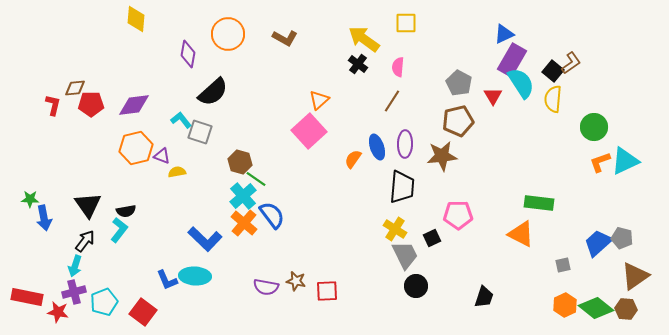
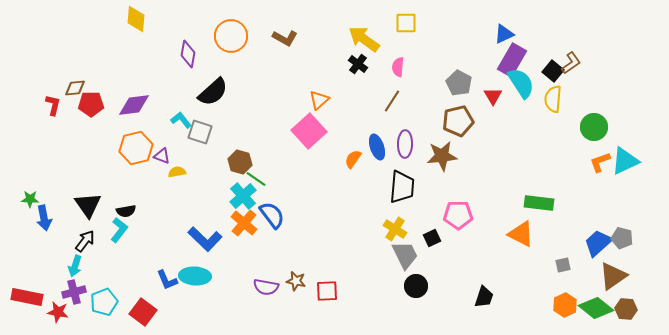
orange circle at (228, 34): moved 3 px right, 2 px down
brown triangle at (635, 276): moved 22 px left
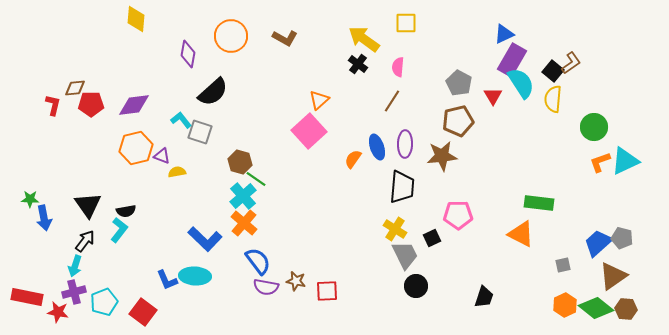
blue semicircle at (272, 215): moved 14 px left, 46 px down
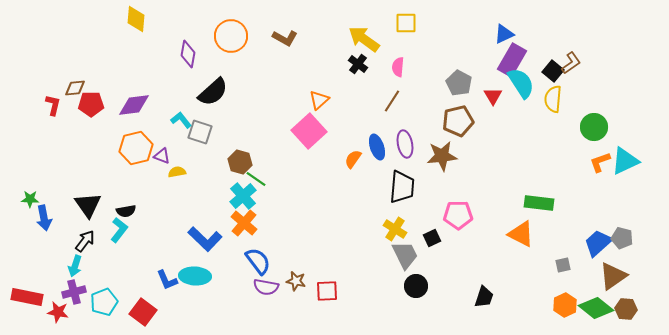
purple ellipse at (405, 144): rotated 12 degrees counterclockwise
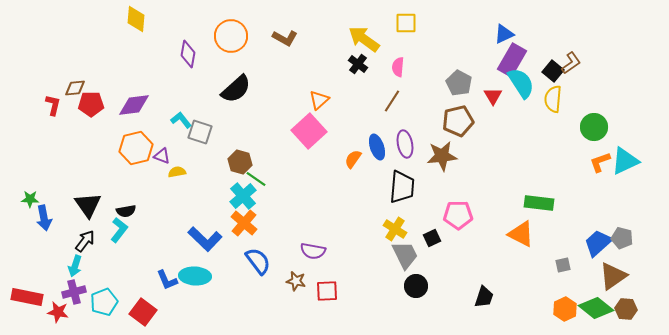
black semicircle at (213, 92): moved 23 px right, 3 px up
purple semicircle at (266, 287): moved 47 px right, 36 px up
orange hexagon at (565, 305): moved 4 px down
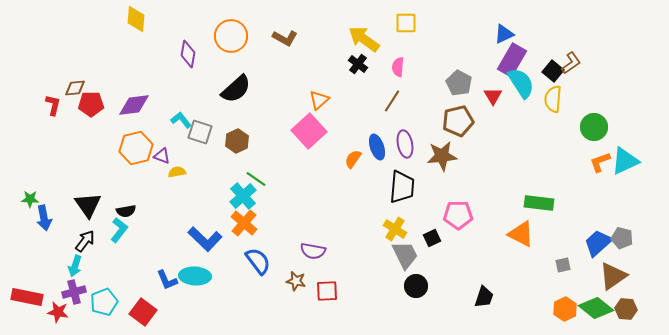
brown hexagon at (240, 162): moved 3 px left, 21 px up; rotated 20 degrees clockwise
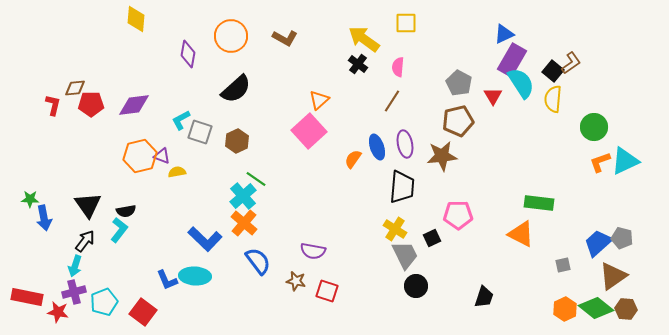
cyan L-shape at (181, 120): rotated 80 degrees counterclockwise
orange hexagon at (136, 148): moved 4 px right, 8 px down
red square at (327, 291): rotated 20 degrees clockwise
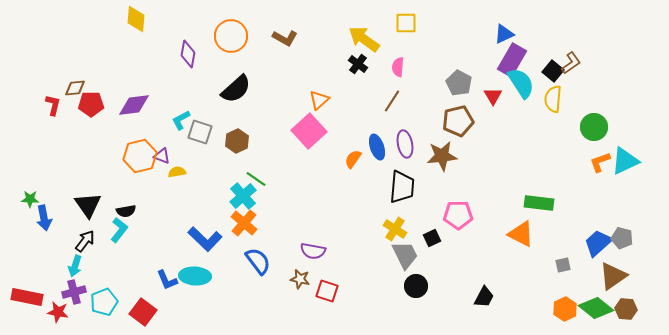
brown star at (296, 281): moved 4 px right, 2 px up
black trapezoid at (484, 297): rotated 10 degrees clockwise
